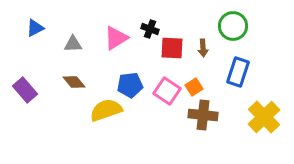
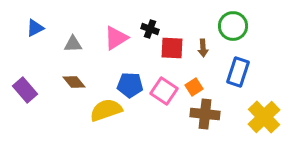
blue pentagon: rotated 10 degrees clockwise
pink square: moved 3 px left
brown cross: moved 2 px right, 1 px up
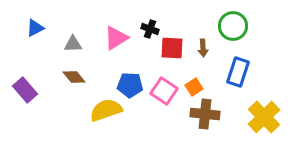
brown diamond: moved 5 px up
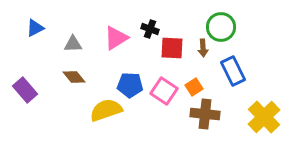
green circle: moved 12 px left, 1 px down
blue rectangle: moved 5 px left, 1 px up; rotated 44 degrees counterclockwise
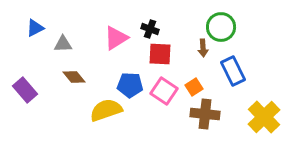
gray triangle: moved 10 px left
red square: moved 12 px left, 6 px down
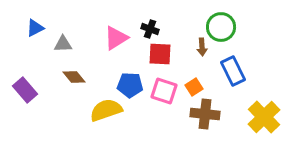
brown arrow: moved 1 px left, 1 px up
pink square: rotated 16 degrees counterclockwise
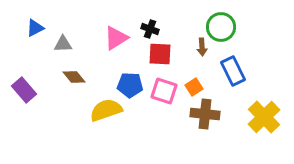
purple rectangle: moved 1 px left
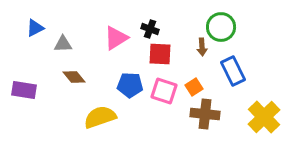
purple rectangle: rotated 40 degrees counterclockwise
yellow semicircle: moved 6 px left, 7 px down
